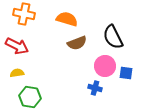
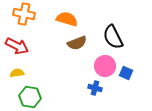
blue square: rotated 16 degrees clockwise
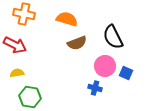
red arrow: moved 2 px left, 1 px up
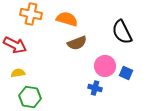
orange cross: moved 7 px right
black semicircle: moved 9 px right, 5 px up
yellow semicircle: moved 1 px right
